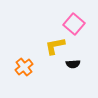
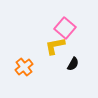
pink square: moved 9 px left, 4 px down
black semicircle: rotated 56 degrees counterclockwise
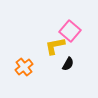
pink square: moved 5 px right, 3 px down
black semicircle: moved 5 px left
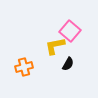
orange cross: rotated 24 degrees clockwise
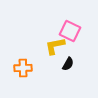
pink square: rotated 15 degrees counterclockwise
orange cross: moved 1 px left, 1 px down; rotated 12 degrees clockwise
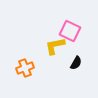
black semicircle: moved 8 px right, 1 px up
orange cross: moved 2 px right; rotated 18 degrees counterclockwise
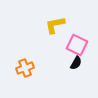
pink square: moved 7 px right, 14 px down
yellow L-shape: moved 21 px up
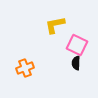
black semicircle: rotated 152 degrees clockwise
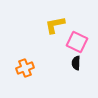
pink square: moved 3 px up
